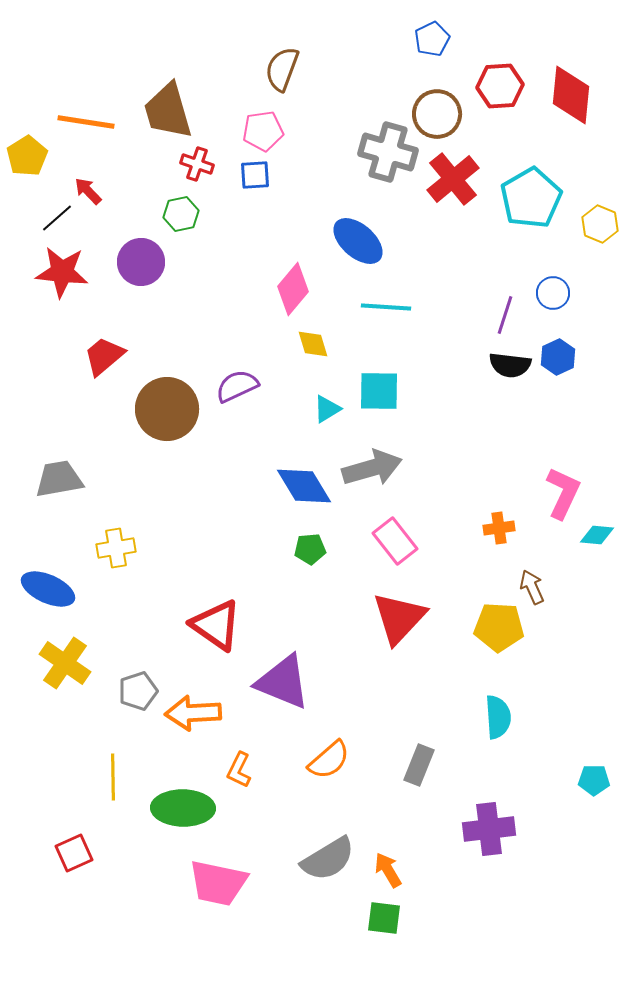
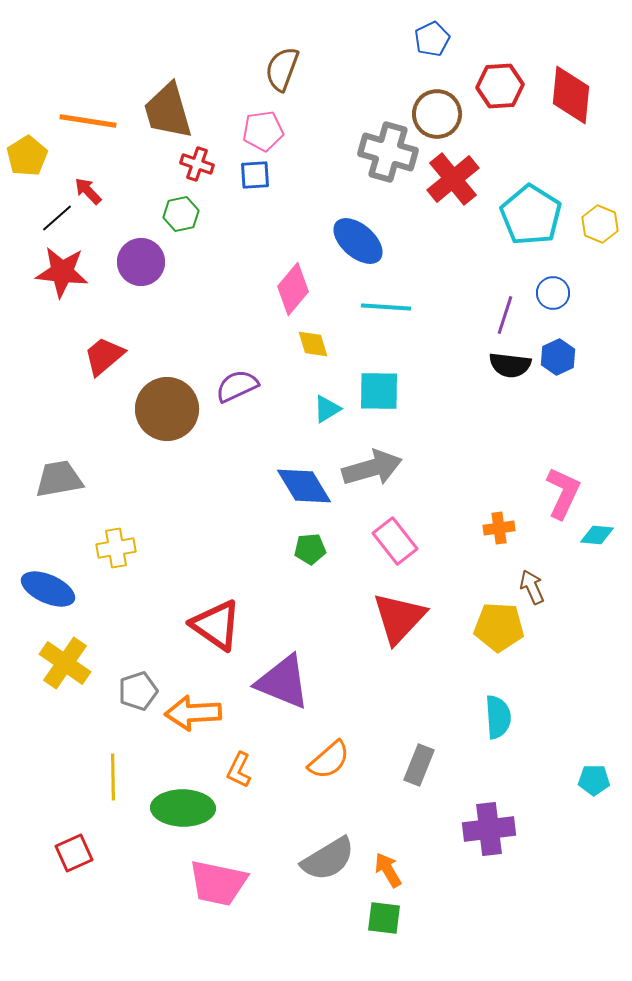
orange line at (86, 122): moved 2 px right, 1 px up
cyan pentagon at (531, 198): moved 17 px down; rotated 10 degrees counterclockwise
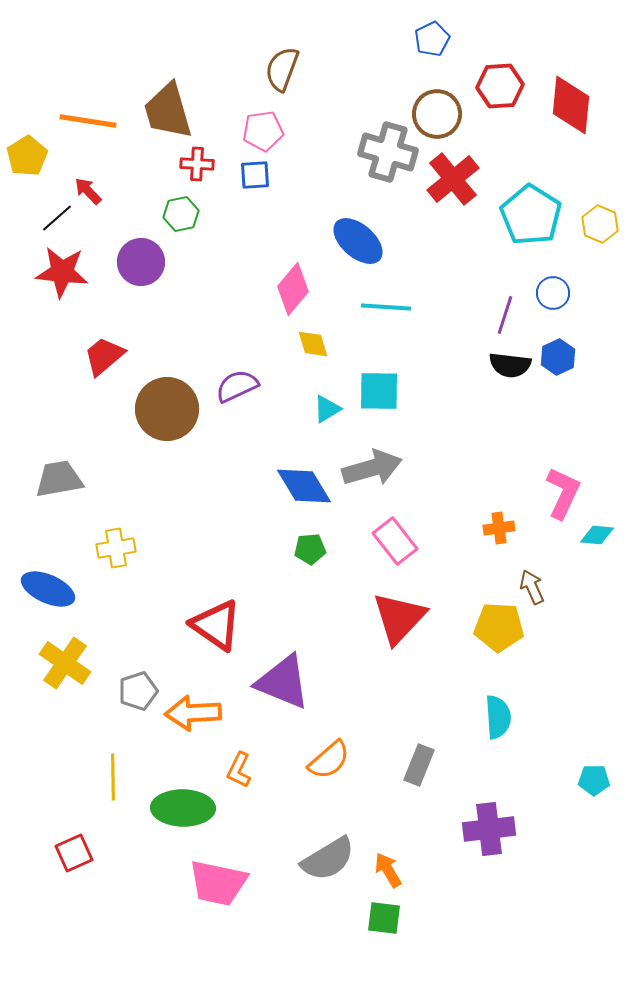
red diamond at (571, 95): moved 10 px down
red cross at (197, 164): rotated 16 degrees counterclockwise
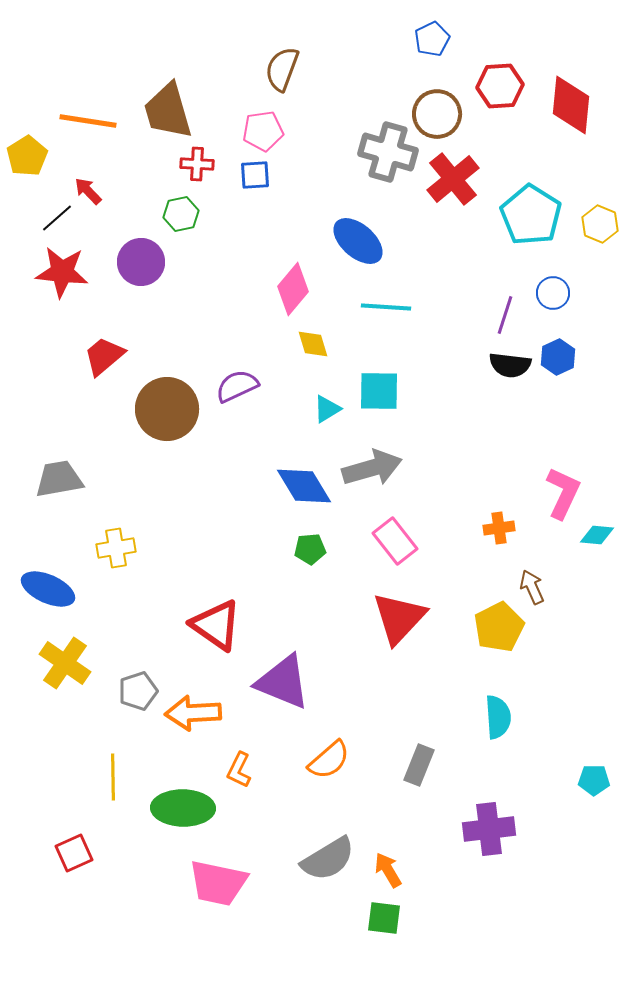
yellow pentagon at (499, 627): rotated 30 degrees counterclockwise
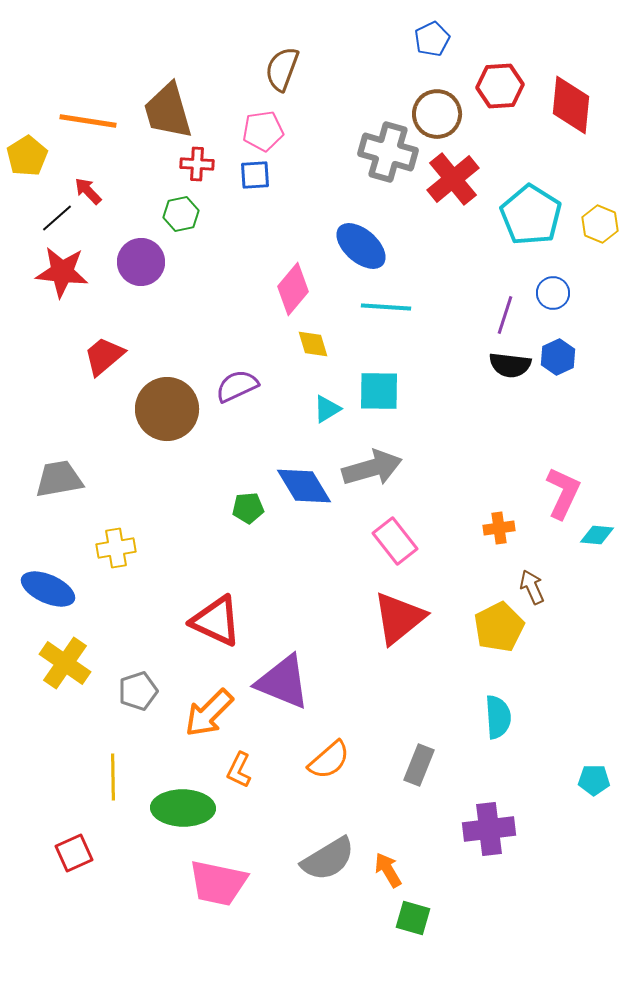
blue ellipse at (358, 241): moved 3 px right, 5 px down
green pentagon at (310, 549): moved 62 px left, 41 px up
red triangle at (399, 618): rotated 8 degrees clockwise
red triangle at (216, 625): moved 4 px up; rotated 10 degrees counterclockwise
orange arrow at (193, 713): moved 16 px right; rotated 42 degrees counterclockwise
green square at (384, 918): moved 29 px right; rotated 9 degrees clockwise
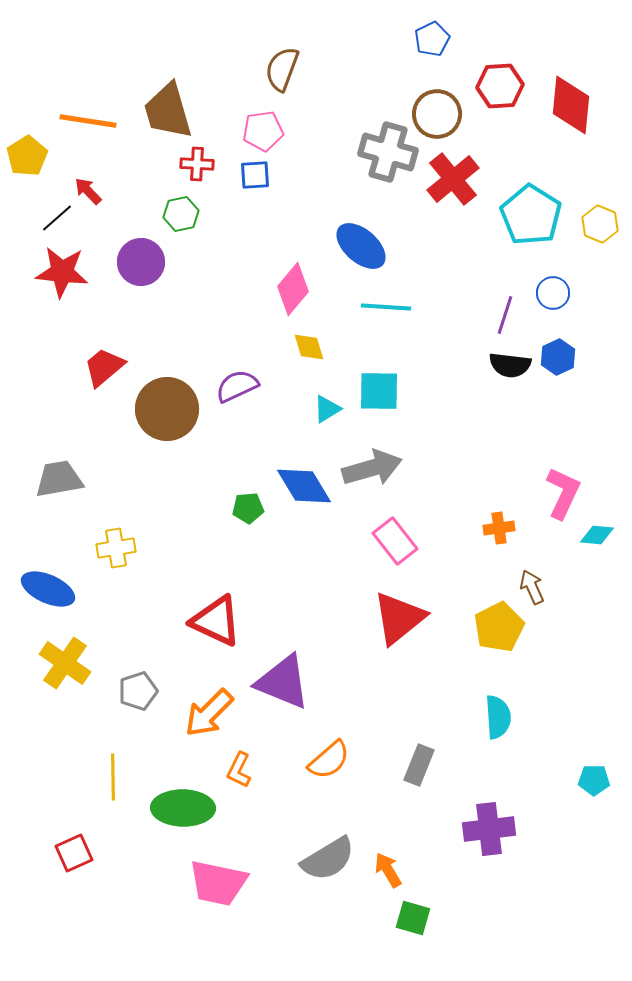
yellow diamond at (313, 344): moved 4 px left, 3 px down
red trapezoid at (104, 356): moved 11 px down
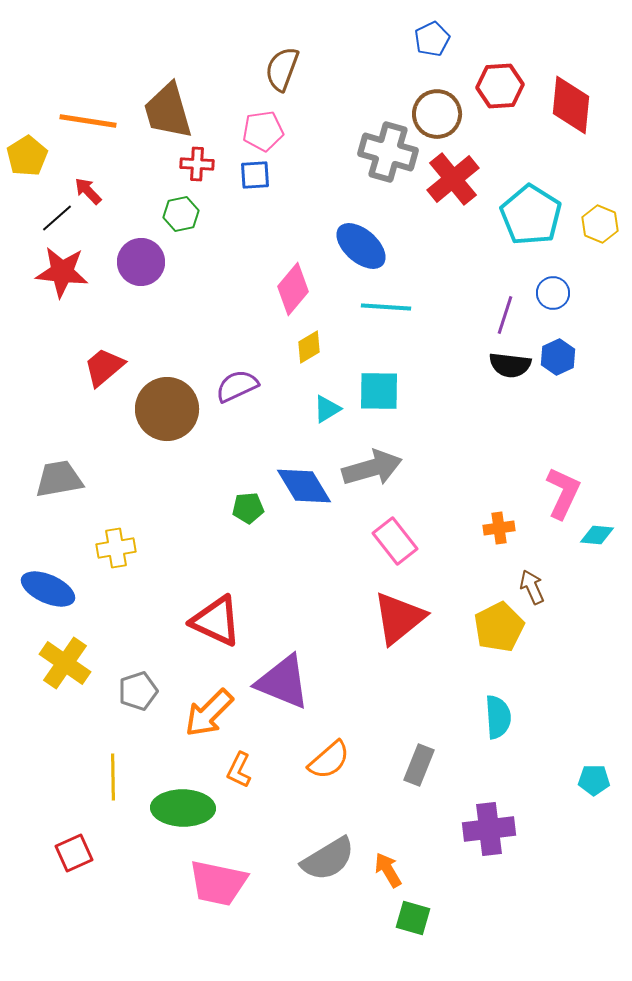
yellow diamond at (309, 347): rotated 76 degrees clockwise
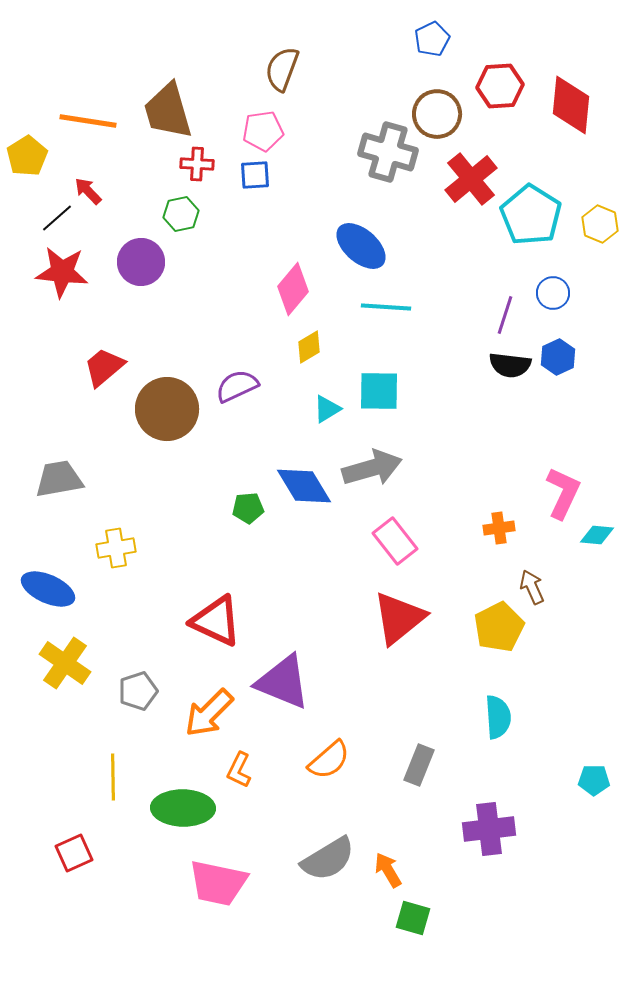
red cross at (453, 179): moved 18 px right
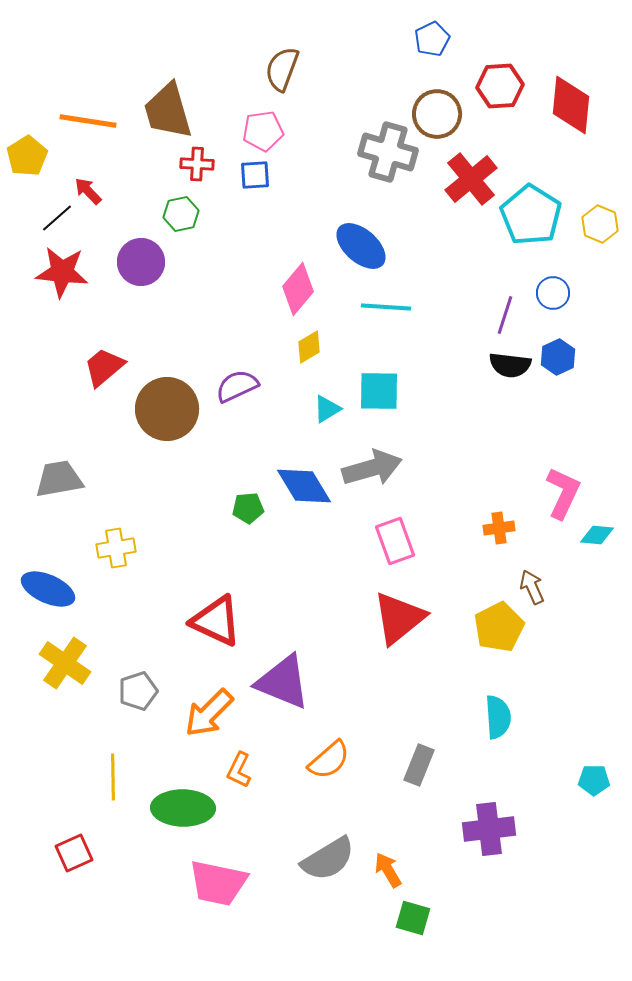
pink diamond at (293, 289): moved 5 px right
pink rectangle at (395, 541): rotated 18 degrees clockwise
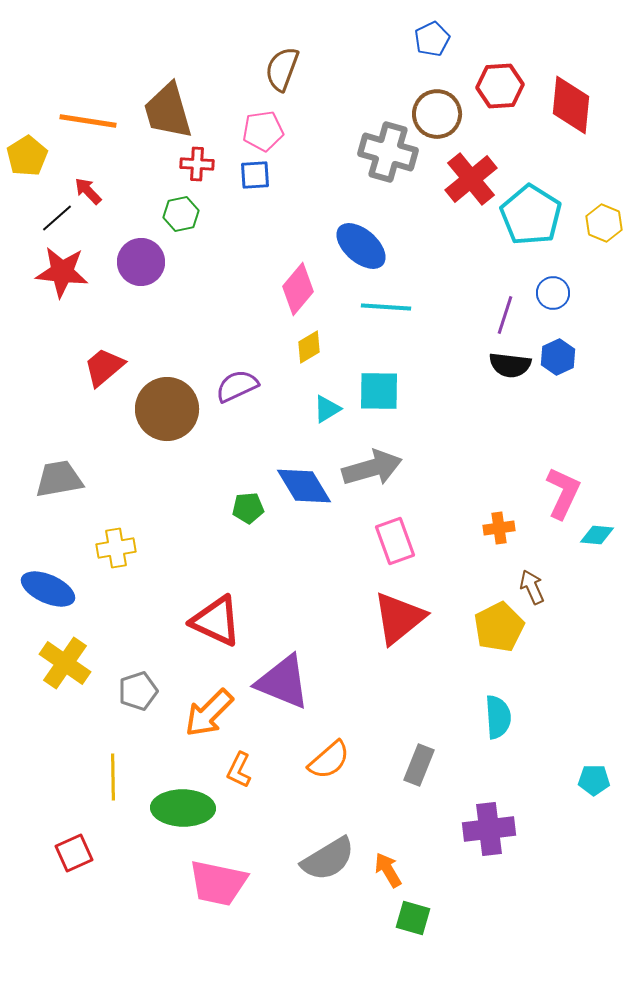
yellow hexagon at (600, 224): moved 4 px right, 1 px up
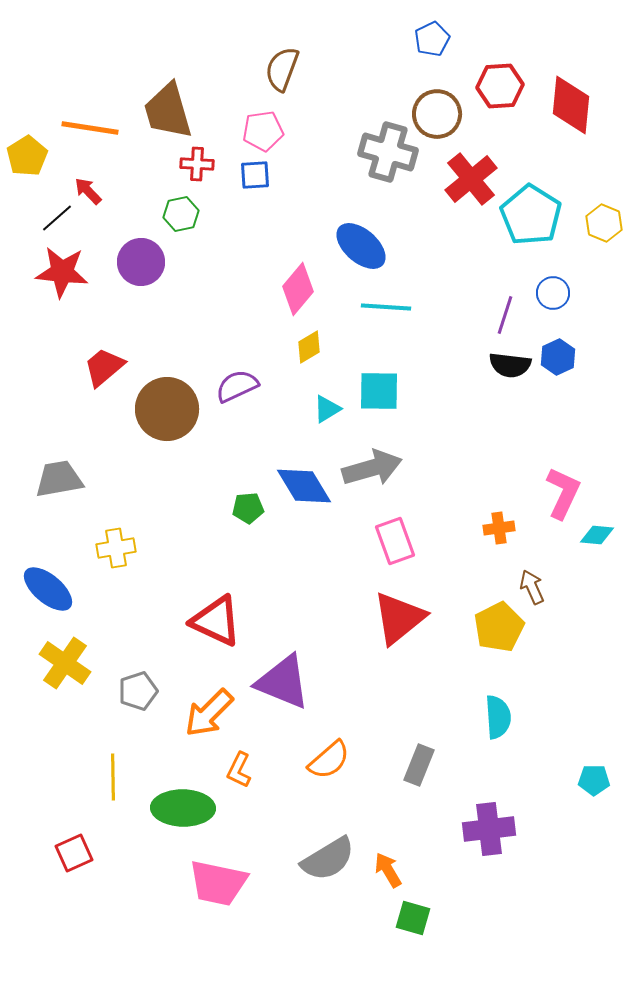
orange line at (88, 121): moved 2 px right, 7 px down
blue ellipse at (48, 589): rotated 16 degrees clockwise
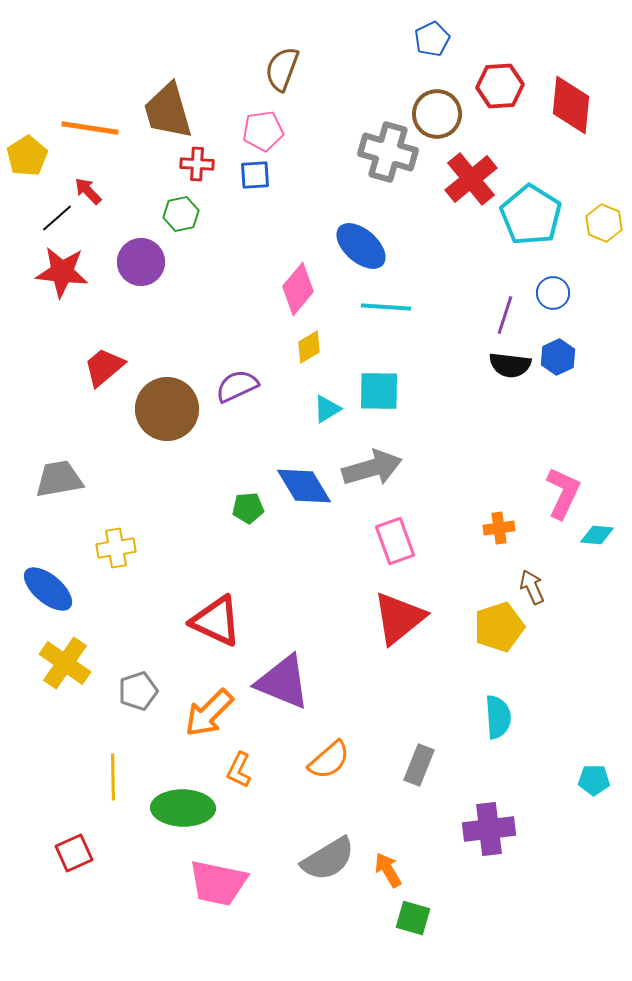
yellow pentagon at (499, 627): rotated 9 degrees clockwise
